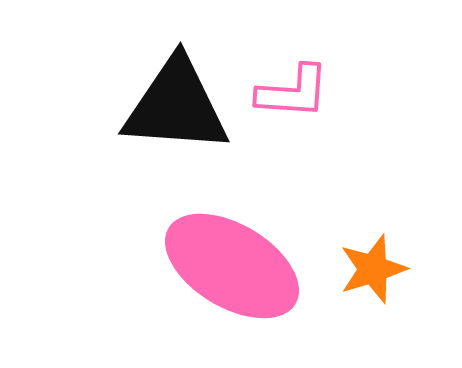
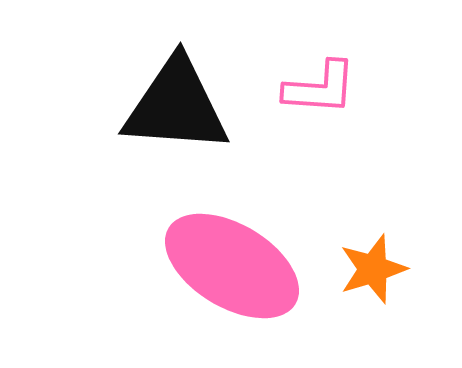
pink L-shape: moved 27 px right, 4 px up
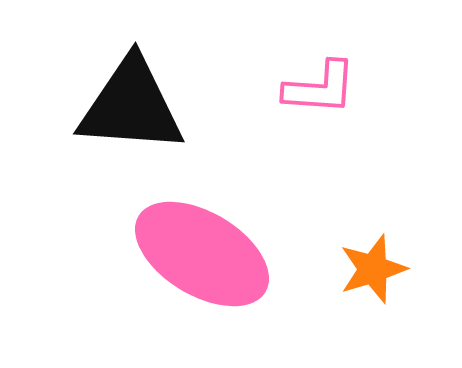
black triangle: moved 45 px left
pink ellipse: moved 30 px left, 12 px up
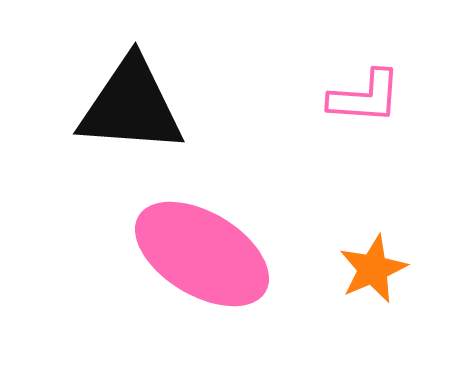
pink L-shape: moved 45 px right, 9 px down
orange star: rotated 6 degrees counterclockwise
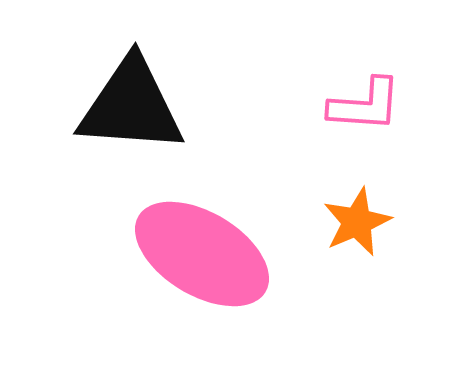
pink L-shape: moved 8 px down
orange star: moved 16 px left, 47 px up
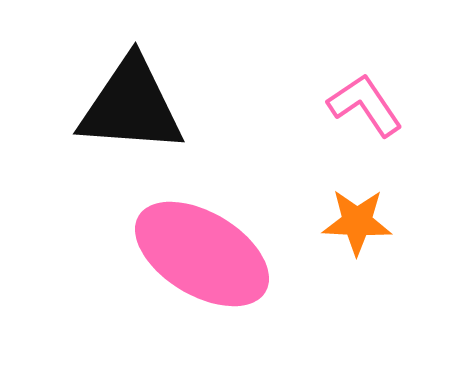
pink L-shape: rotated 128 degrees counterclockwise
orange star: rotated 26 degrees clockwise
